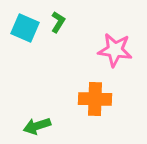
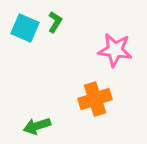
green L-shape: moved 3 px left
orange cross: rotated 20 degrees counterclockwise
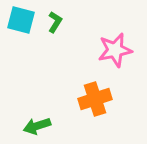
cyan square: moved 4 px left, 8 px up; rotated 8 degrees counterclockwise
pink star: rotated 20 degrees counterclockwise
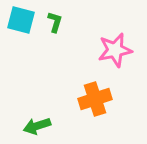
green L-shape: rotated 15 degrees counterclockwise
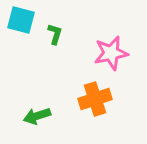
green L-shape: moved 12 px down
pink star: moved 4 px left, 3 px down
green arrow: moved 10 px up
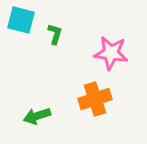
pink star: rotated 20 degrees clockwise
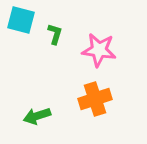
pink star: moved 12 px left, 3 px up
